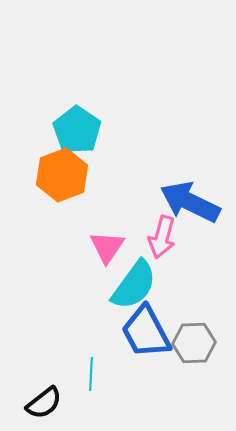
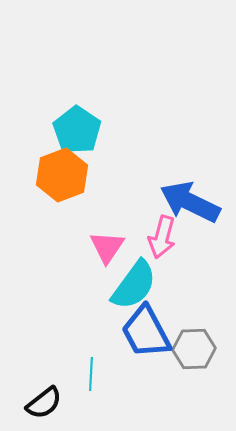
gray hexagon: moved 6 px down
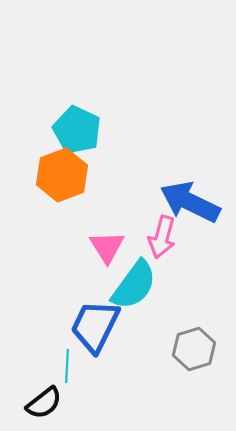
cyan pentagon: rotated 9 degrees counterclockwise
pink triangle: rotated 6 degrees counterclockwise
blue trapezoid: moved 51 px left, 6 px up; rotated 54 degrees clockwise
gray hexagon: rotated 15 degrees counterclockwise
cyan line: moved 24 px left, 8 px up
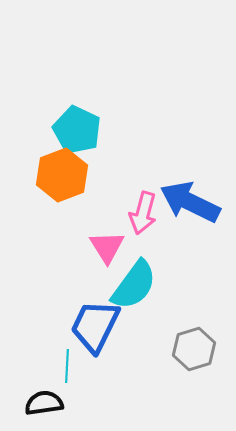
pink arrow: moved 19 px left, 24 px up
black semicircle: rotated 150 degrees counterclockwise
